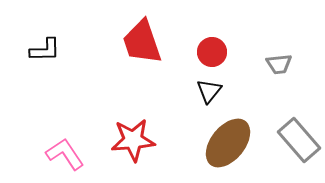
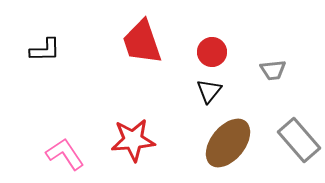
gray trapezoid: moved 6 px left, 6 px down
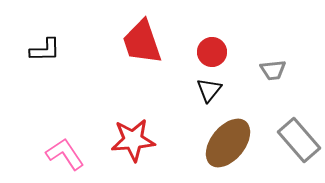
black triangle: moved 1 px up
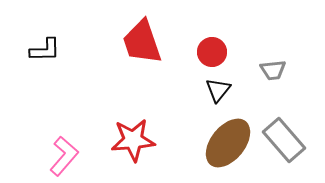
black triangle: moved 9 px right
gray rectangle: moved 15 px left
pink L-shape: moved 1 px left, 2 px down; rotated 75 degrees clockwise
